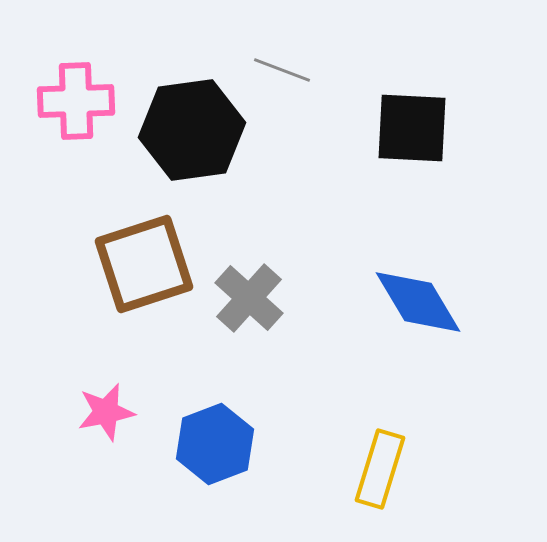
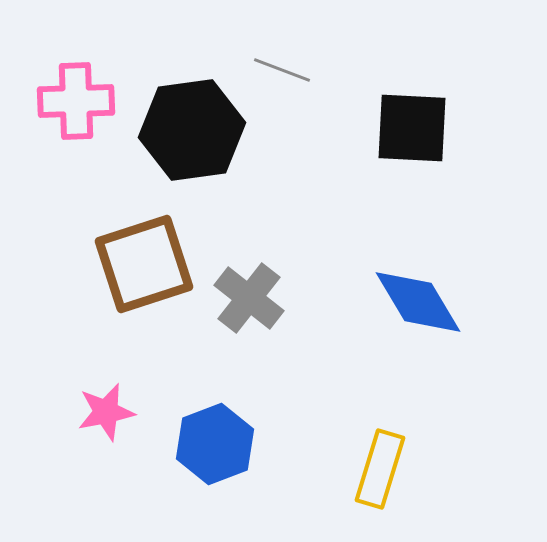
gray cross: rotated 4 degrees counterclockwise
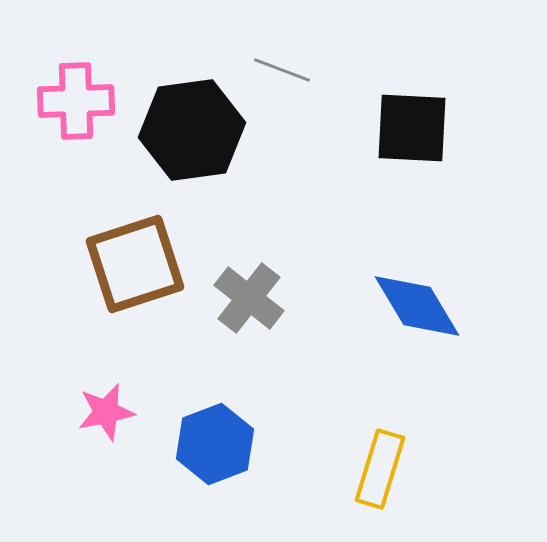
brown square: moved 9 px left
blue diamond: moved 1 px left, 4 px down
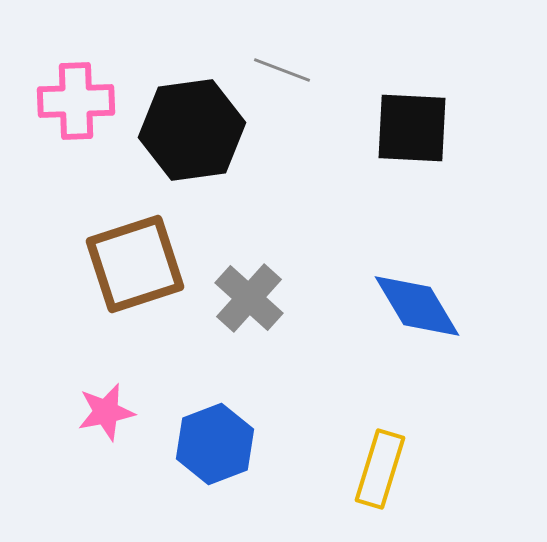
gray cross: rotated 4 degrees clockwise
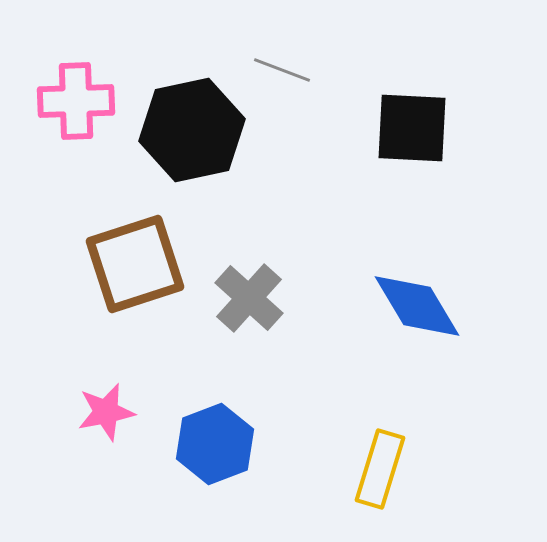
black hexagon: rotated 4 degrees counterclockwise
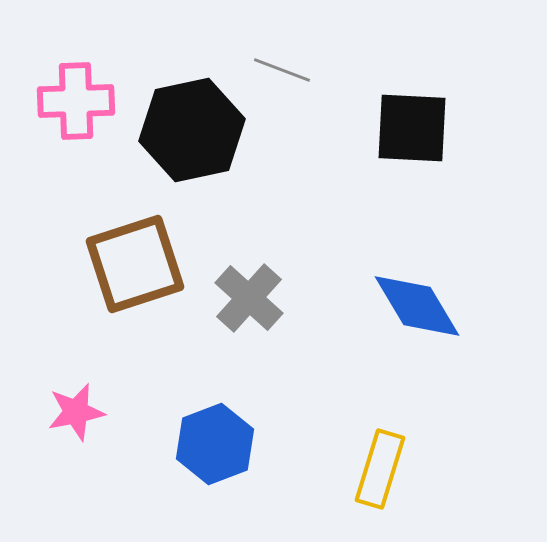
pink star: moved 30 px left
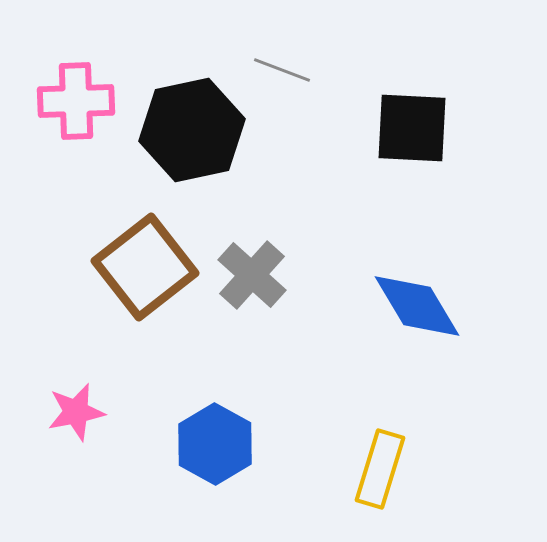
brown square: moved 10 px right, 3 px down; rotated 20 degrees counterclockwise
gray cross: moved 3 px right, 23 px up
blue hexagon: rotated 10 degrees counterclockwise
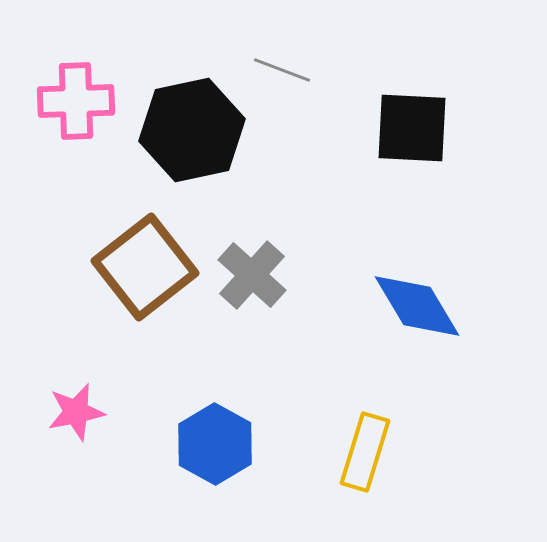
yellow rectangle: moved 15 px left, 17 px up
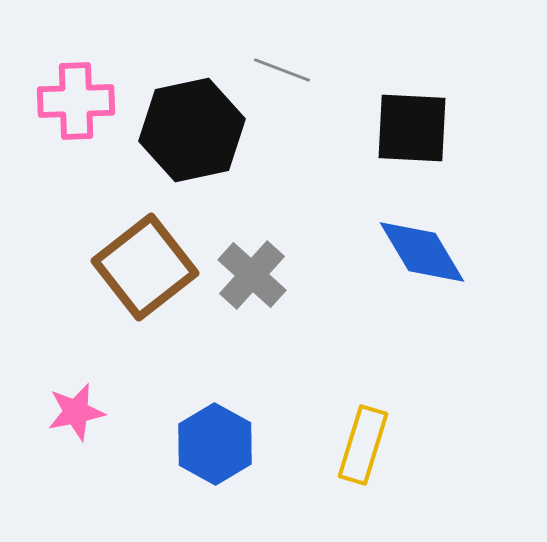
blue diamond: moved 5 px right, 54 px up
yellow rectangle: moved 2 px left, 7 px up
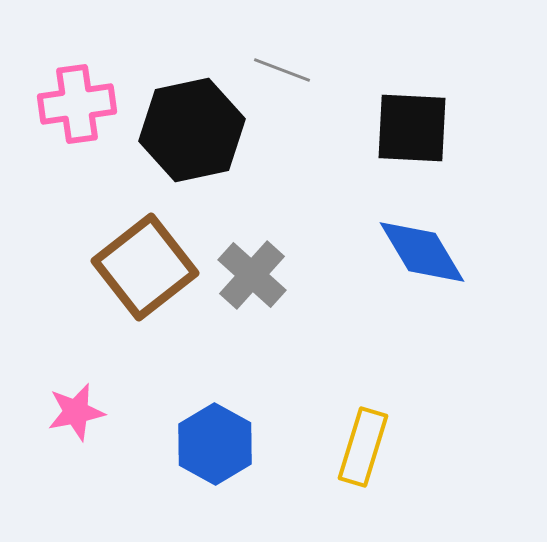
pink cross: moved 1 px right, 3 px down; rotated 6 degrees counterclockwise
yellow rectangle: moved 2 px down
